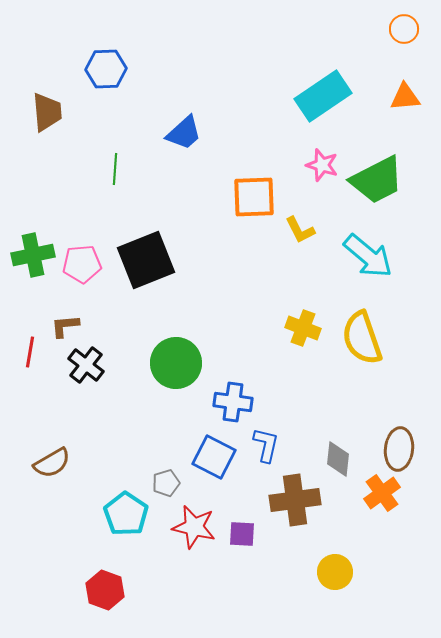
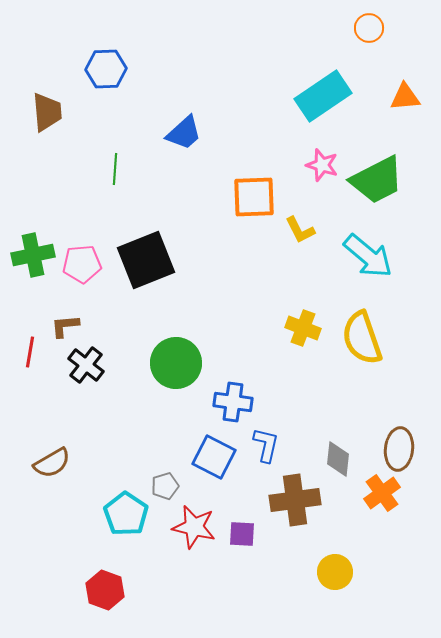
orange circle: moved 35 px left, 1 px up
gray pentagon: moved 1 px left, 3 px down
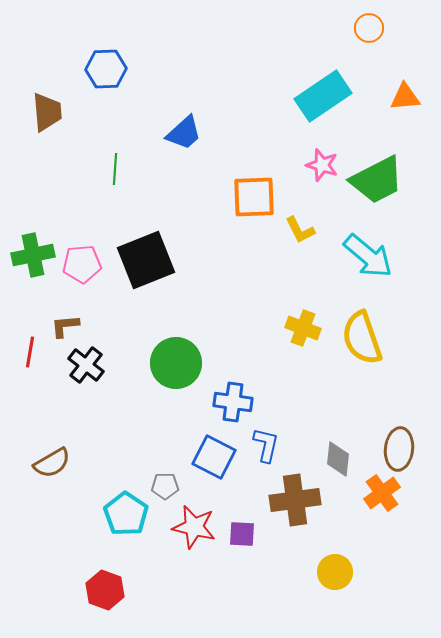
gray pentagon: rotated 16 degrees clockwise
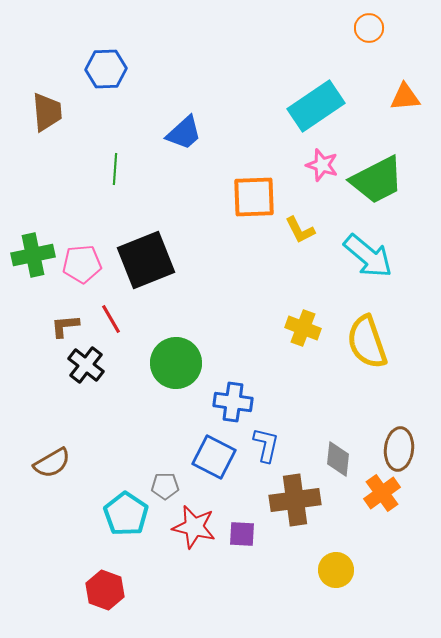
cyan rectangle: moved 7 px left, 10 px down
yellow semicircle: moved 5 px right, 4 px down
red line: moved 81 px right, 33 px up; rotated 40 degrees counterclockwise
yellow circle: moved 1 px right, 2 px up
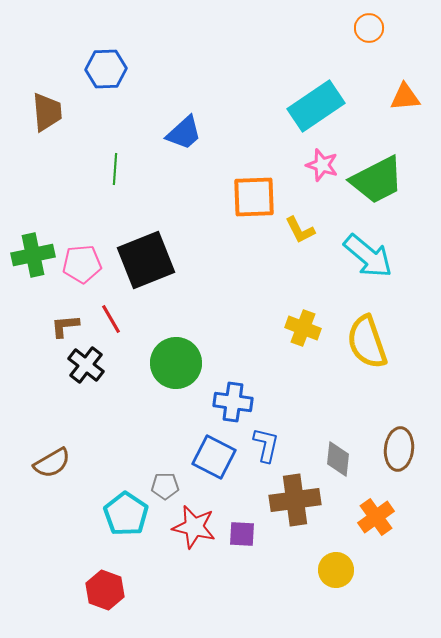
orange cross: moved 6 px left, 24 px down
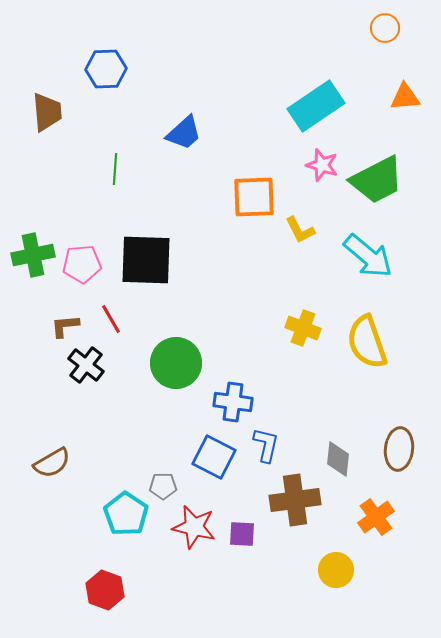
orange circle: moved 16 px right
black square: rotated 24 degrees clockwise
gray pentagon: moved 2 px left
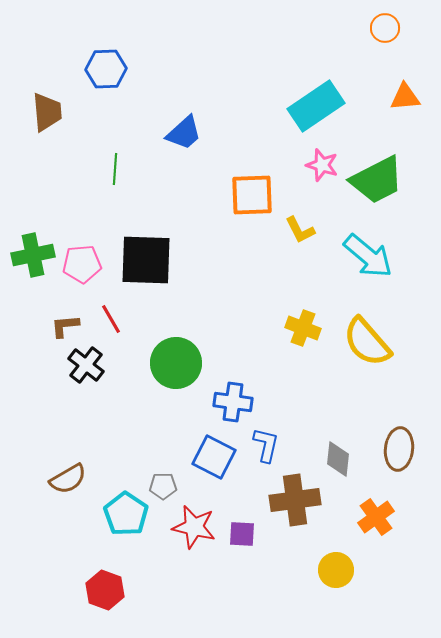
orange square: moved 2 px left, 2 px up
yellow semicircle: rotated 22 degrees counterclockwise
brown semicircle: moved 16 px right, 16 px down
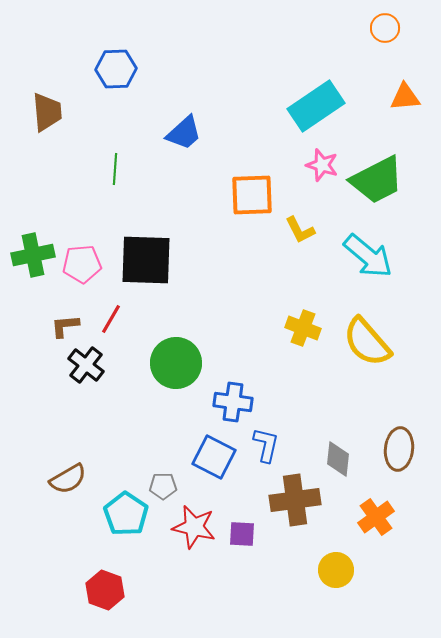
blue hexagon: moved 10 px right
red line: rotated 60 degrees clockwise
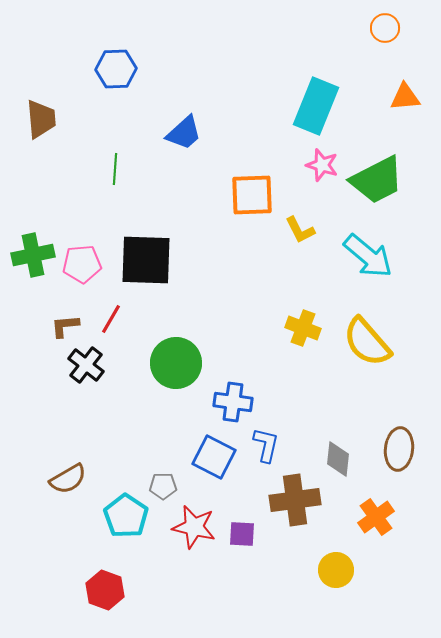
cyan rectangle: rotated 34 degrees counterclockwise
brown trapezoid: moved 6 px left, 7 px down
cyan pentagon: moved 2 px down
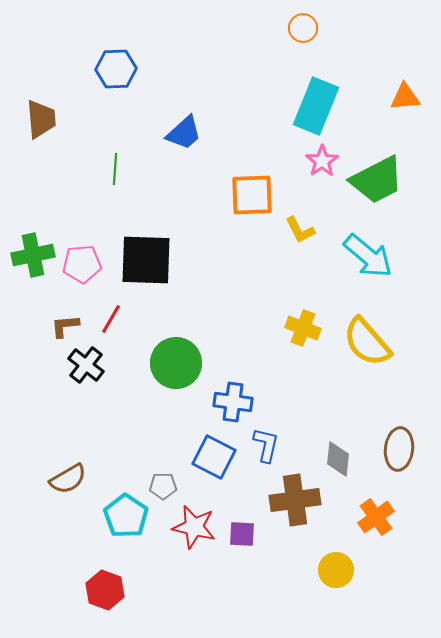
orange circle: moved 82 px left
pink star: moved 4 px up; rotated 20 degrees clockwise
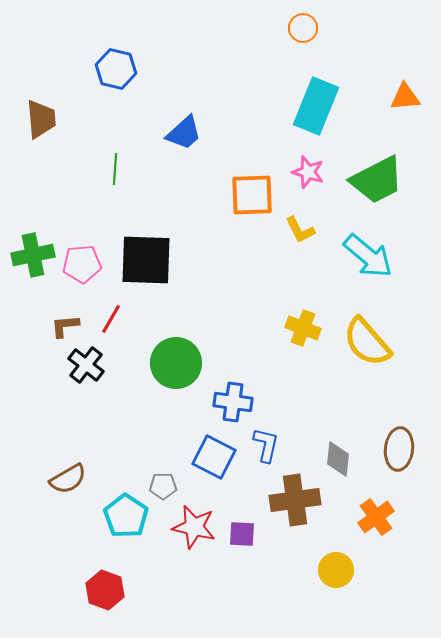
blue hexagon: rotated 15 degrees clockwise
pink star: moved 14 px left, 11 px down; rotated 20 degrees counterclockwise
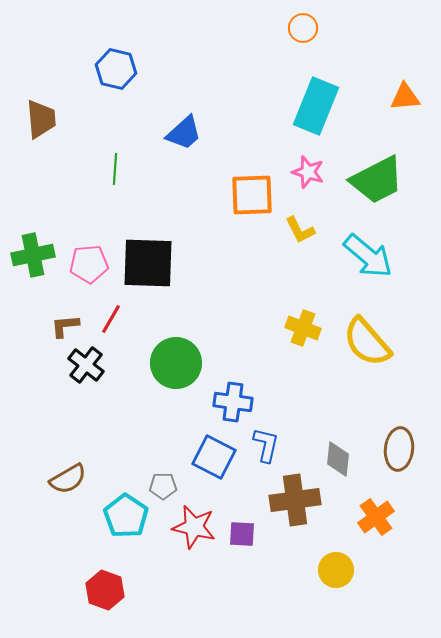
black square: moved 2 px right, 3 px down
pink pentagon: moved 7 px right
